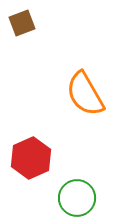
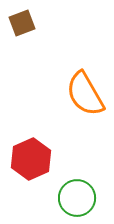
red hexagon: moved 1 px down
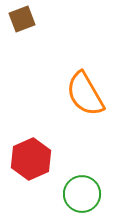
brown square: moved 4 px up
green circle: moved 5 px right, 4 px up
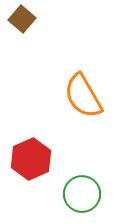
brown square: rotated 28 degrees counterclockwise
orange semicircle: moved 2 px left, 2 px down
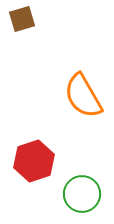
brown square: rotated 32 degrees clockwise
red hexagon: moved 3 px right, 2 px down; rotated 6 degrees clockwise
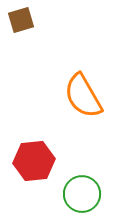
brown square: moved 1 px left, 1 px down
red hexagon: rotated 12 degrees clockwise
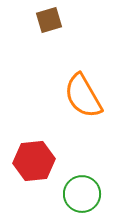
brown square: moved 28 px right
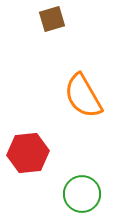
brown square: moved 3 px right, 1 px up
red hexagon: moved 6 px left, 8 px up
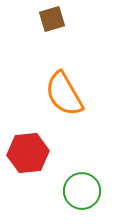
orange semicircle: moved 19 px left, 2 px up
green circle: moved 3 px up
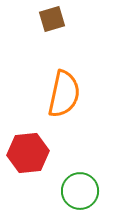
orange semicircle: rotated 138 degrees counterclockwise
green circle: moved 2 px left
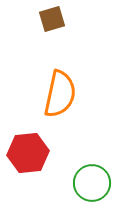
orange semicircle: moved 4 px left
green circle: moved 12 px right, 8 px up
